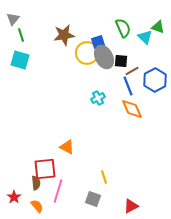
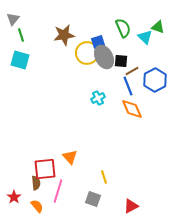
orange triangle: moved 3 px right, 10 px down; rotated 21 degrees clockwise
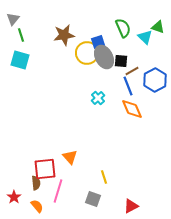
cyan cross: rotated 16 degrees counterclockwise
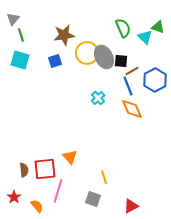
blue square: moved 43 px left, 19 px down
brown semicircle: moved 12 px left, 13 px up
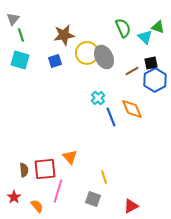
black square: moved 30 px right, 2 px down; rotated 16 degrees counterclockwise
blue line: moved 17 px left, 31 px down
